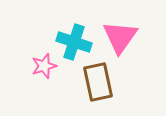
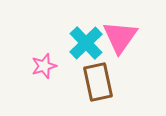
cyan cross: moved 12 px right, 1 px down; rotated 28 degrees clockwise
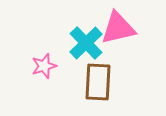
pink triangle: moved 2 px left, 9 px up; rotated 42 degrees clockwise
brown rectangle: rotated 15 degrees clockwise
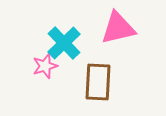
cyan cross: moved 22 px left
pink star: moved 1 px right
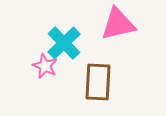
pink triangle: moved 4 px up
pink star: rotated 30 degrees counterclockwise
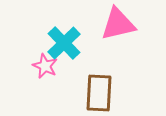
brown rectangle: moved 1 px right, 11 px down
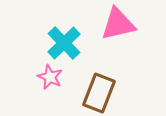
pink star: moved 5 px right, 11 px down
brown rectangle: rotated 18 degrees clockwise
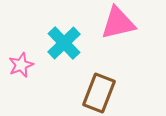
pink triangle: moved 1 px up
pink star: moved 29 px left, 12 px up; rotated 25 degrees clockwise
